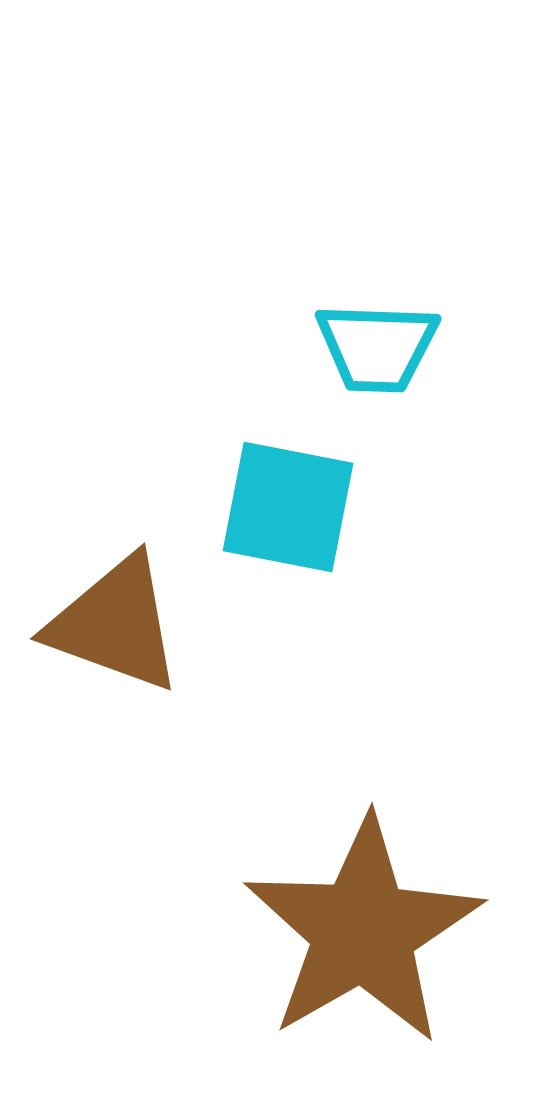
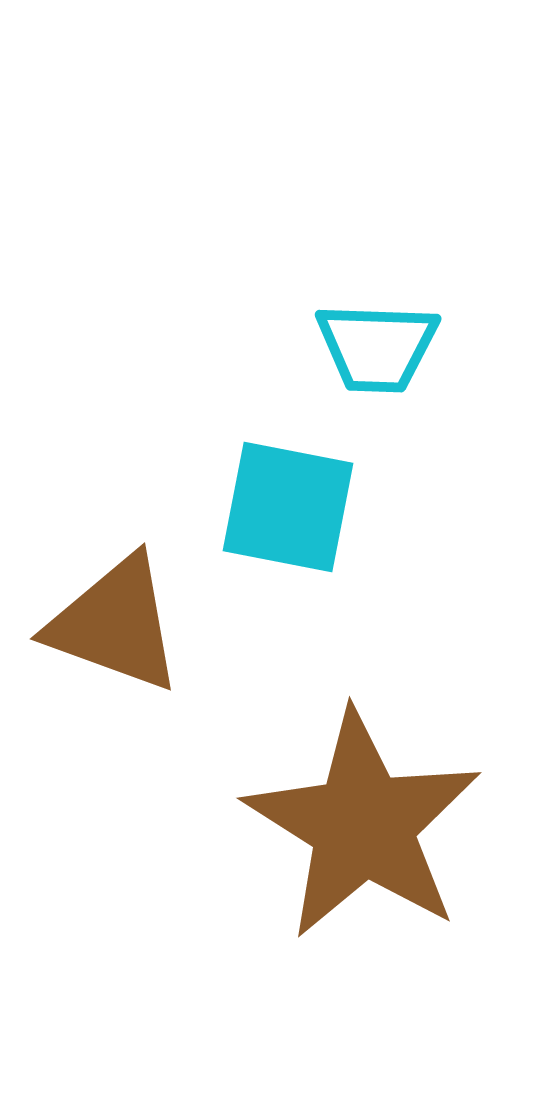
brown star: moved 106 px up; rotated 10 degrees counterclockwise
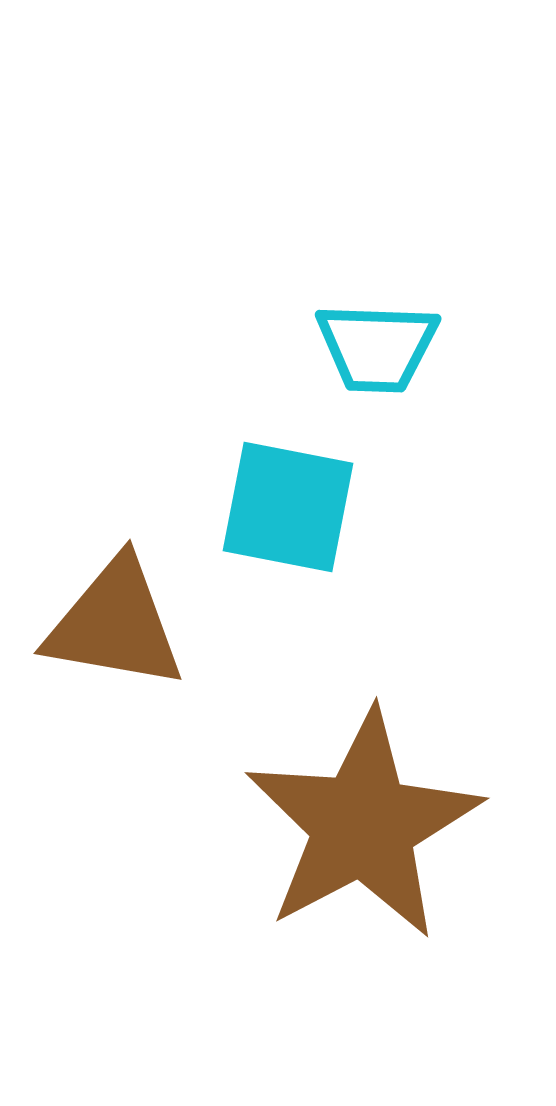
brown triangle: rotated 10 degrees counterclockwise
brown star: rotated 12 degrees clockwise
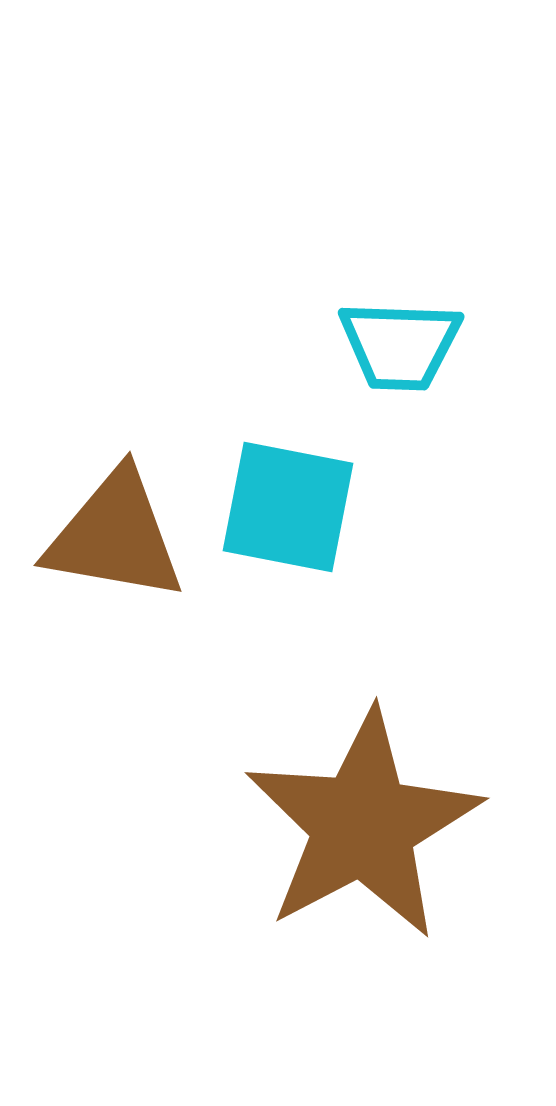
cyan trapezoid: moved 23 px right, 2 px up
brown triangle: moved 88 px up
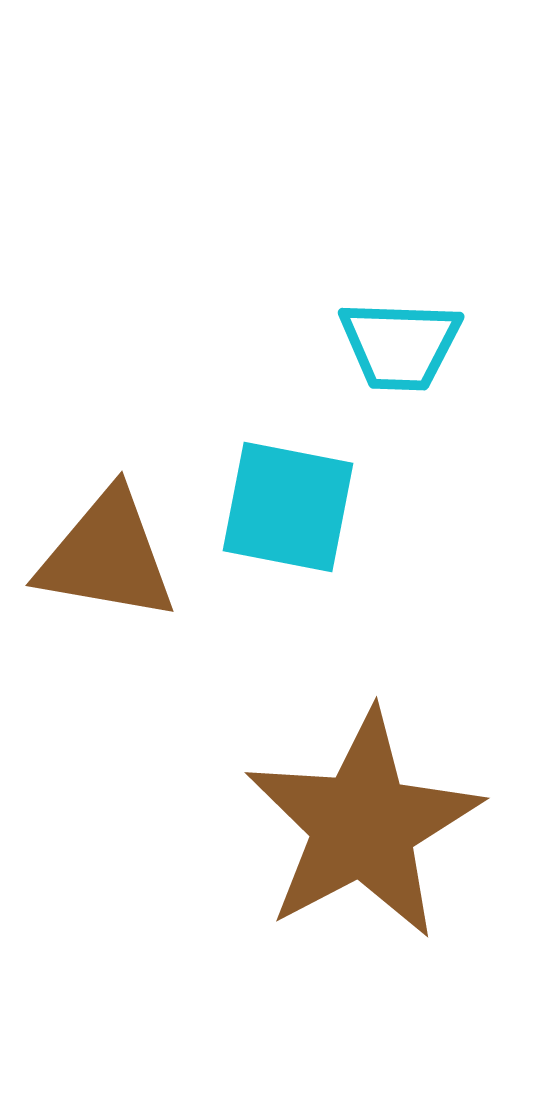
brown triangle: moved 8 px left, 20 px down
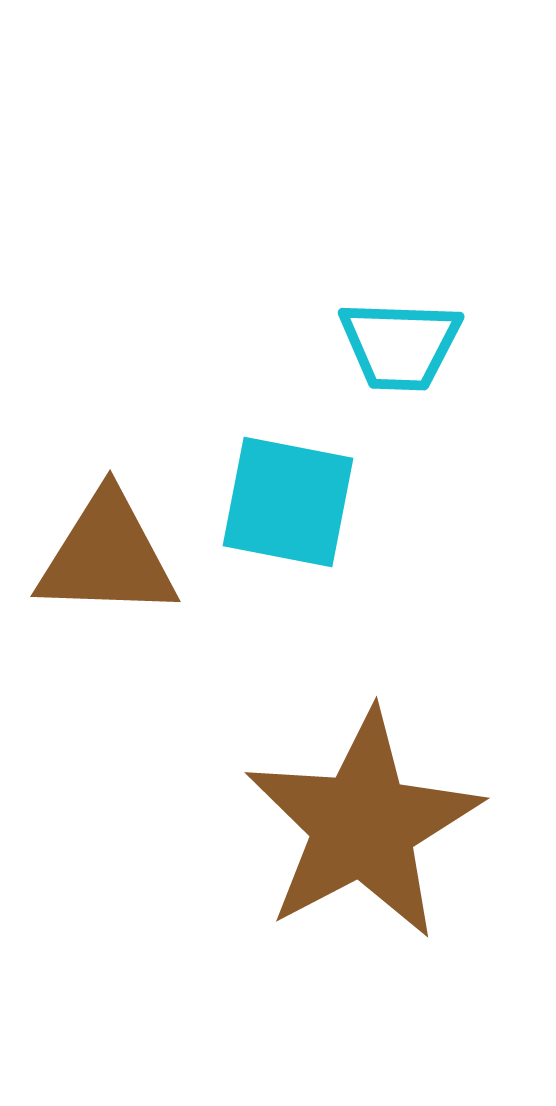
cyan square: moved 5 px up
brown triangle: rotated 8 degrees counterclockwise
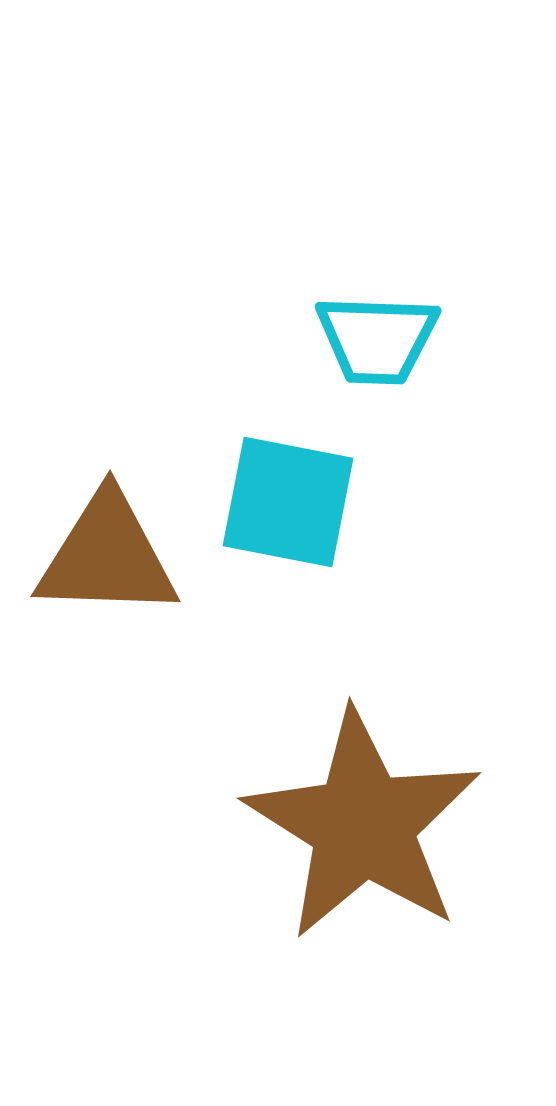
cyan trapezoid: moved 23 px left, 6 px up
brown star: rotated 12 degrees counterclockwise
